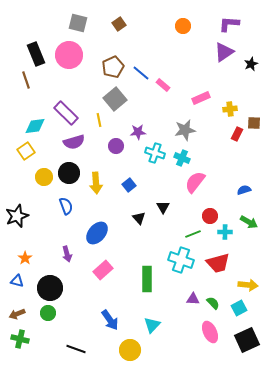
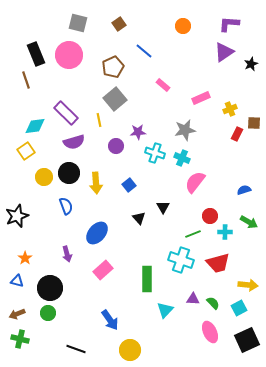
blue line at (141, 73): moved 3 px right, 22 px up
yellow cross at (230, 109): rotated 16 degrees counterclockwise
cyan triangle at (152, 325): moved 13 px right, 15 px up
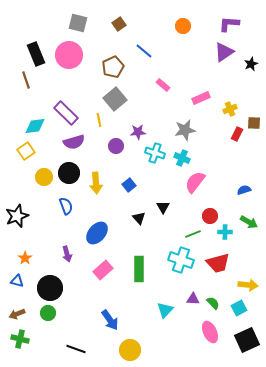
green rectangle at (147, 279): moved 8 px left, 10 px up
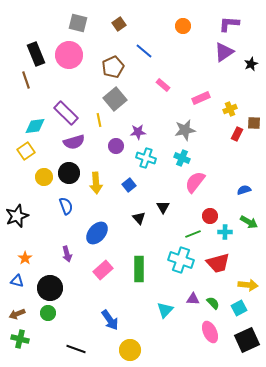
cyan cross at (155, 153): moved 9 px left, 5 px down
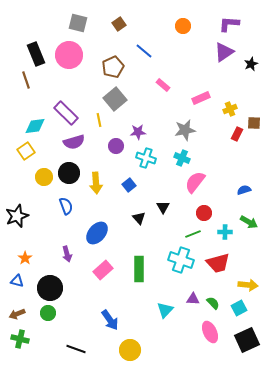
red circle at (210, 216): moved 6 px left, 3 px up
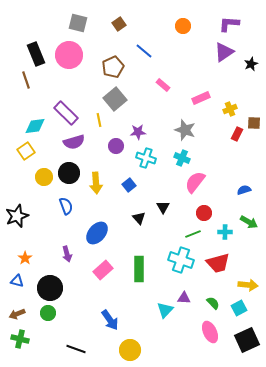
gray star at (185, 130): rotated 30 degrees clockwise
purple triangle at (193, 299): moved 9 px left, 1 px up
